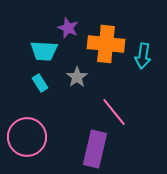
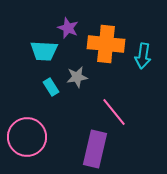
gray star: rotated 25 degrees clockwise
cyan rectangle: moved 11 px right, 4 px down
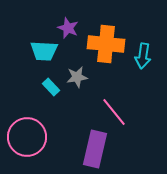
cyan rectangle: rotated 12 degrees counterclockwise
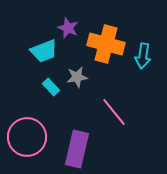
orange cross: rotated 9 degrees clockwise
cyan trapezoid: rotated 24 degrees counterclockwise
purple rectangle: moved 18 px left
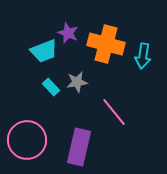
purple star: moved 5 px down
gray star: moved 5 px down
pink circle: moved 3 px down
purple rectangle: moved 2 px right, 2 px up
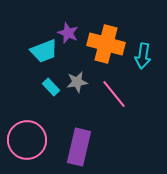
pink line: moved 18 px up
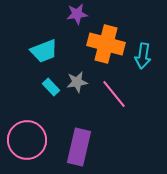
purple star: moved 9 px right, 19 px up; rotated 30 degrees counterclockwise
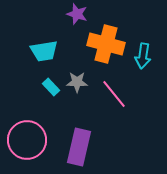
purple star: rotated 25 degrees clockwise
cyan trapezoid: rotated 12 degrees clockwise
gray star: rotated 10 degrees clockwise
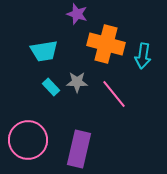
pink circle: moved 1 px right
purple rectangle: moved 2 px down
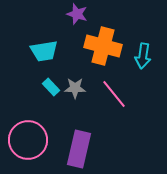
orange cross: moved 3 px left, 2 px down
gray star: moved 2 px left, 6 px down
